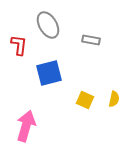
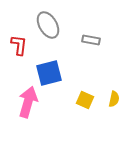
pink arrow: moved 2 px right, 24 px up
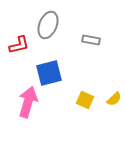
gray ellipse: rotated 52 degrees clockwise
red L-shape: rotated 70 degrees clockwise
yellow semicircle: rotated 35 degrees clockwise
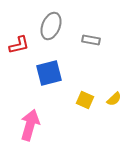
gray ellipse: moved 3 px right, 1 px down
pink arrow: moved 2 px right, 23 px down
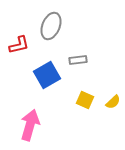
gray rectangle: moved 13 px left, 20 px down; rotated 18 degrees counterclockwise
blue square: moved 2 px left, 2 px down; rotated 16 degrees counterclockwise
yellow semicircle: moved 1 px left, 3 px down
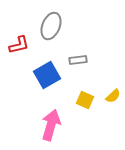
yellow semicircle: moved 6 px up
pink arrow: moved 21 px right
